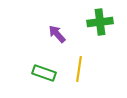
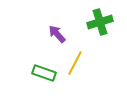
green cross: rotated 10 degrees counterclockwise
yellow line: moved 4 px left, 6 px up; rotated 20 degrees clockwise
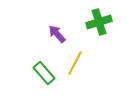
green cross: moved 1 px left
green rectangle: rotated 30 degrees clockwise
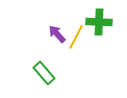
green cross: rotated 20 degrees clockwise
yellow line: moved 1 px right, 26 px up
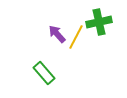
green cross: rotated 15 degrees counterclockwise
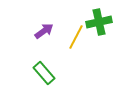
purple arrow: moved 13 px left, 3 px up; rotated 96 degrees clockwise
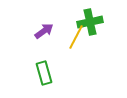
green cross: moved 9 px left
green rectangle: rotated 25 degrees clockwise
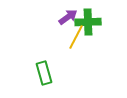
green cross: moved 2 px left; rotated 10 degrees clockwise
purple arrow: moved 24 px right, 14 px up
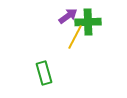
purple arrow: moved 1 px up
yellow line: moved 1 px left
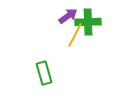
yellow line: moved 2 px up
